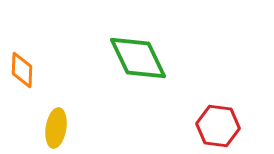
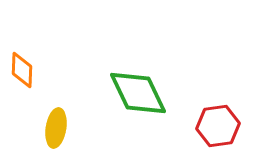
green diamond: moved 35 px down
red hexagon: rotated 15 degrees counterclockwise
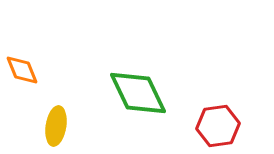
orange diamond: rotated 24 degrees counterclockwise
yellow ellipse: moved 2 px up
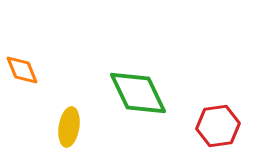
yellow ellipse: moved 13 px right, 1 px down
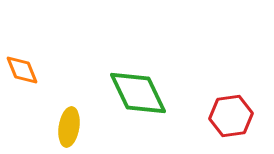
red hexagon: moved 13 px right, 10 px up
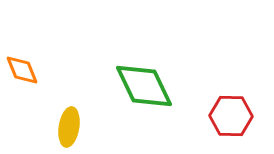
green diamond: moved 6 px right, 7 px up
red hexagon: rotated 9 degrees clockwise
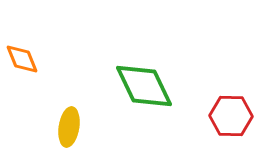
orange diamond: moved 11 px up
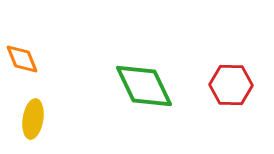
red hexagon: moved 31 px up
yellow ellipse: moved 36 px left, 8 px up
